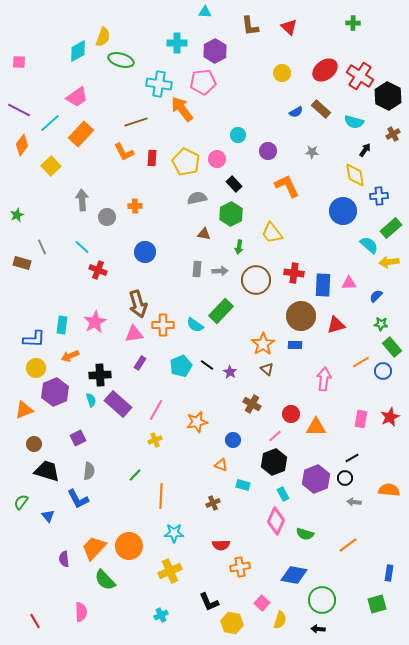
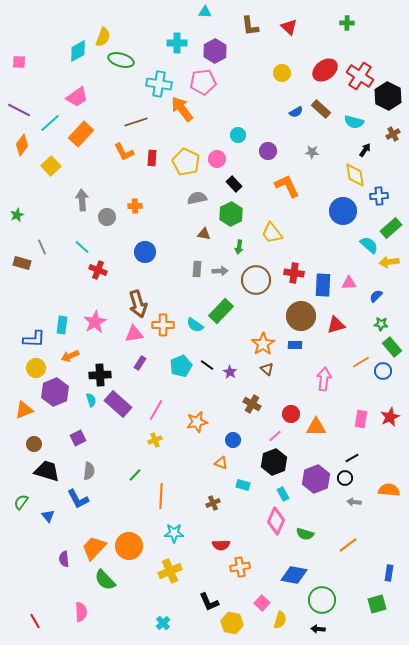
green cross at (353, 23): moved 6 px left
orange triangle at (221, 465): moved 2 px up
cyan cross at (161, 615): moved 2 px right, 8 px down; rotated 16 degrees counterclockwise
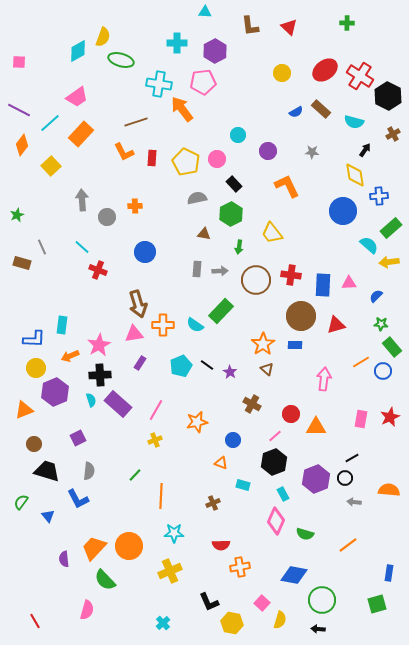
red cross at (294, 273): moved 3 px left, 2 px down
pink star at (95, 322): moved 4 px right, 23 px down
pink semicircle at (81, 612): moved 6 px right, 2 px up; rotated 18 degrees clockwise
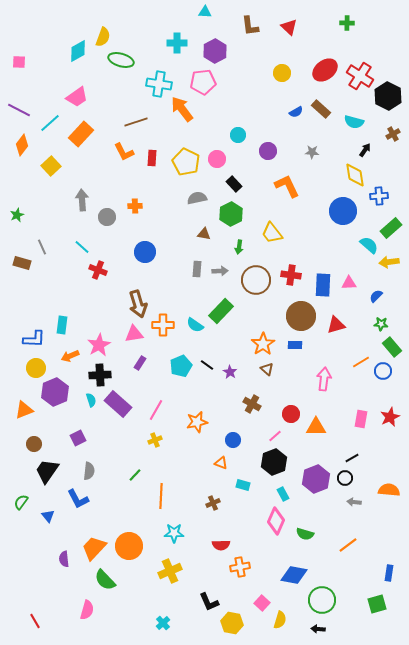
black trapezoid at (47, 471): rotated 72 degrees counterclockwise
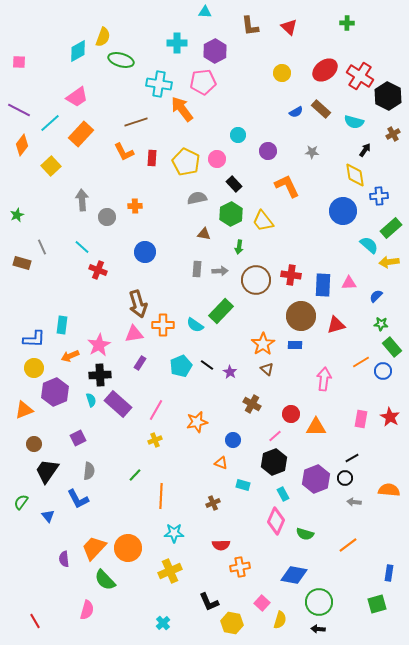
yellow trapezoid at (272, 233): moved 9 px left, 12 px up
yellow circle at (36, 368): moved 2 px left
red star at (390, 417): rotated 18 degrees counterclockwise
orange circle at (129, 546): moved 1 px left, 2 px down
green circle at (322, 600): moved 3 px left, 2 px down
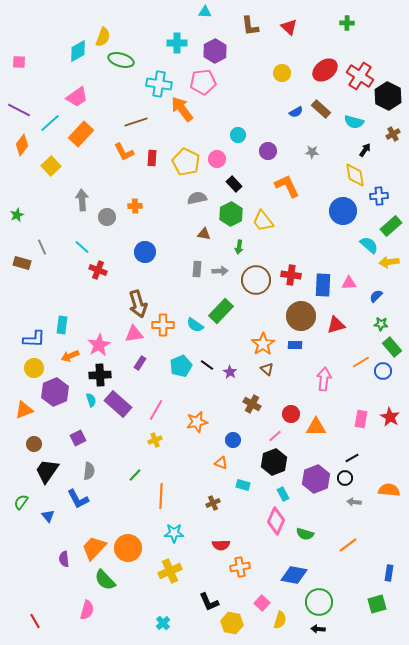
green rectangle at (391, 228): moved 2 px up
